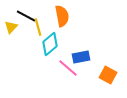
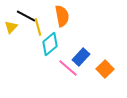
blue rectangle: rotated 36 degrees counterclockwise
orange square: moved 3 px left, 6 px up; rotated 18 degrees clockwise
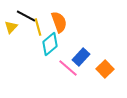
orange semicircle: moved 3 px left, 6 px down; rotated 10 degrees counterclockwise
